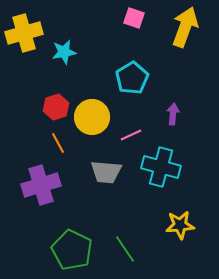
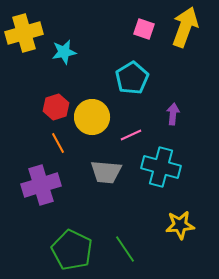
pink square: moved 10 px right, 11 px down
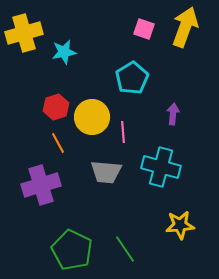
pink line: moved 8 px left, 3 px up; rotated 70 degrees counterclockwise
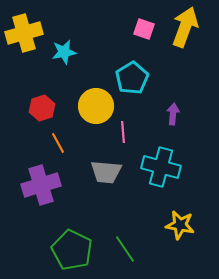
red hexagon: moved 14 px left, 1 px down
yellow circle: moved 4 px right, 11 px up
yellow star: rotated 16 degrees clockwise
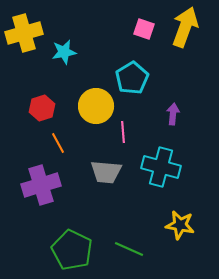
green line: moved 4 px right; rotated 32 degrees counterclockwise
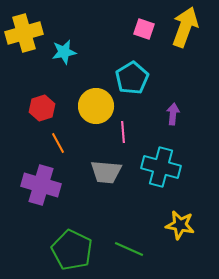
purple cross: rotated 33 degrees clockwise
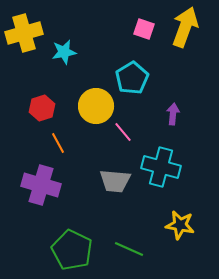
pink line: rotated 35 degrees counterclockwise
gray trapezoid: moved 9 px right, 9 px down
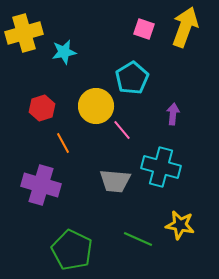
pink line: moved 1 px left, 2 px up
orange line: moved 5 px right
green line: moved 9 px right, 10 px up
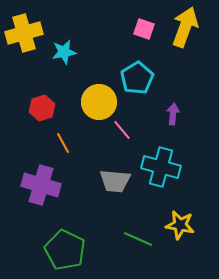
cyan pentagon: moved 5 px right
yellow circle: moved 3 px right, 4 px up
green pentagon: moved 7 px left
